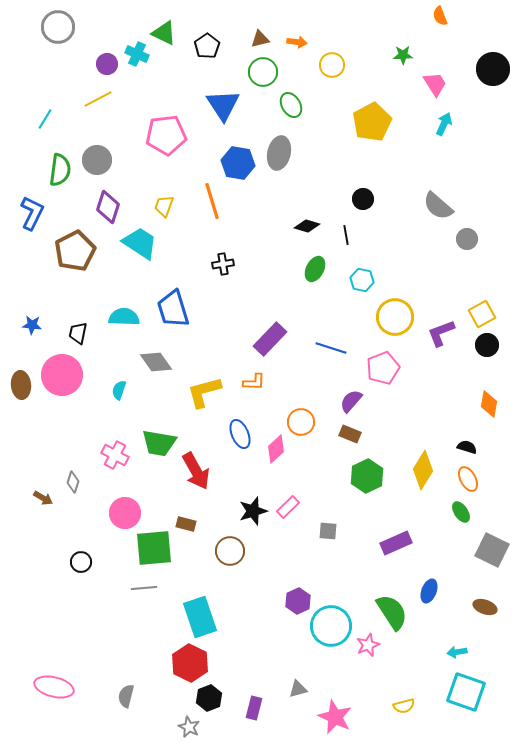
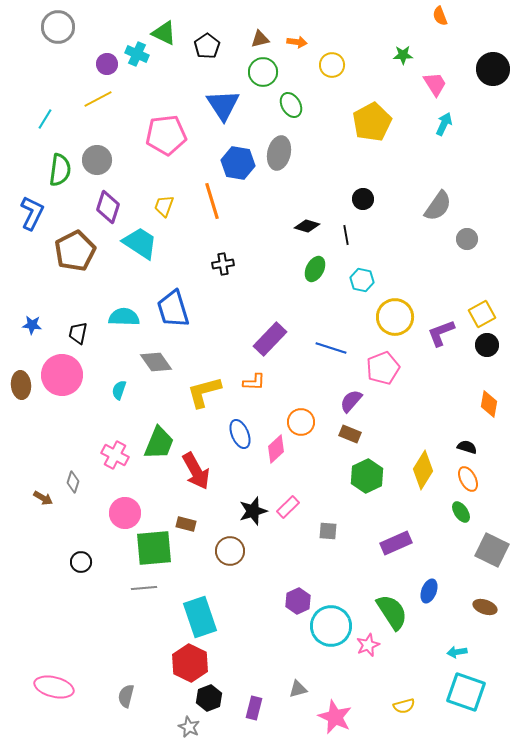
gray semicircle at (438, 206): rotated 96 degrees counterclockwise
green trapezoid at (159, 443): rotated 78 degrees counterclockwise
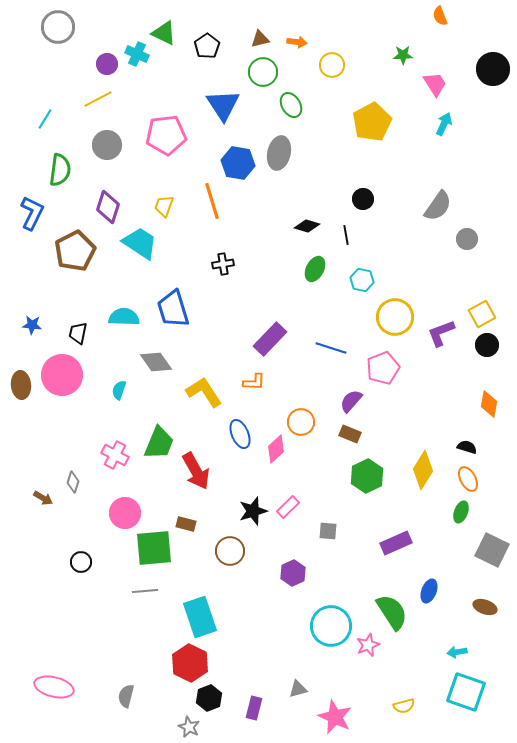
gray circle at (97, 160): moved 10 px right, 15 px up
yellow L-shape at (204, 392): rotated 72 degrees clockwise
green ellipse at (461, 512): rotated 55 degrees clockwise
gray line at (144, 588): moved 1 px right, 3 px down
purple hexagon at (298, 601): moved 5 px left, 28 px up
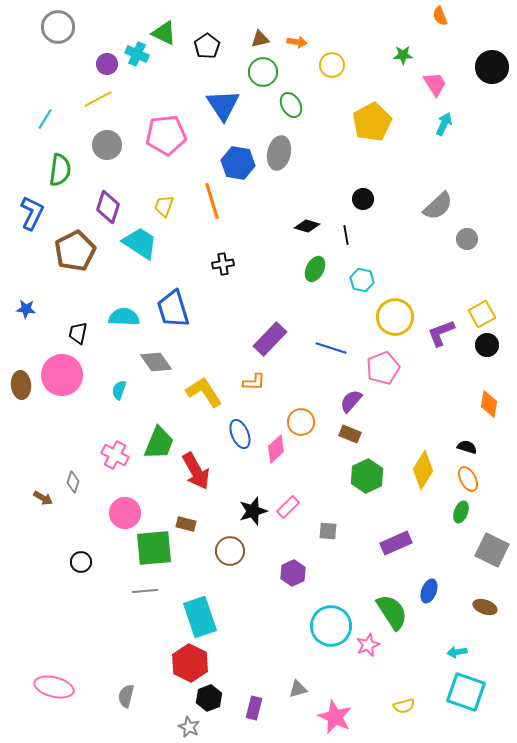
black circle at (493, 69): moved 1 px left, 2 px up
gray semicircle at (438, 206): rotated 12 degrees clockwise
blue star at (32, 325): moved 6 px left, 16 px up
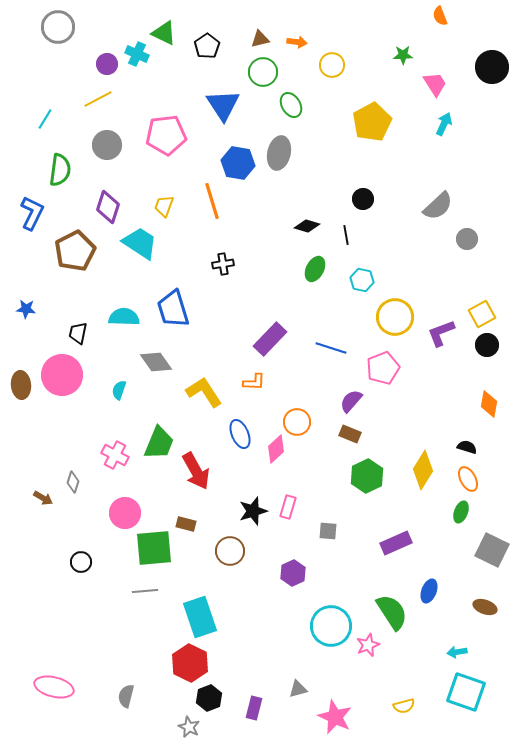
orange circle at (301, 422): moved 4 px left
pink rectangle at (288, 507): rotated 30 degrees counterclockwise
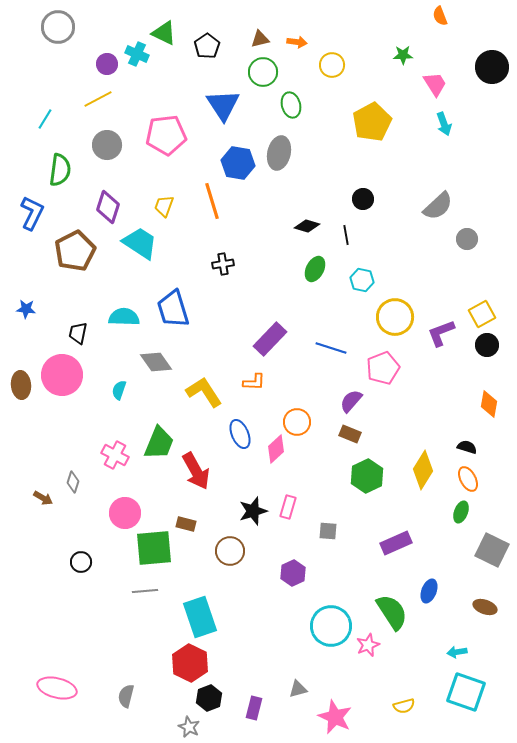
green ellipse at (291, 105): rotated 15 degrees clockwise
cyan arrow at (444, 124): rotated 135 degrees clockwise
pink ellipse at (54, 687): moved 3 px right, 1 px down
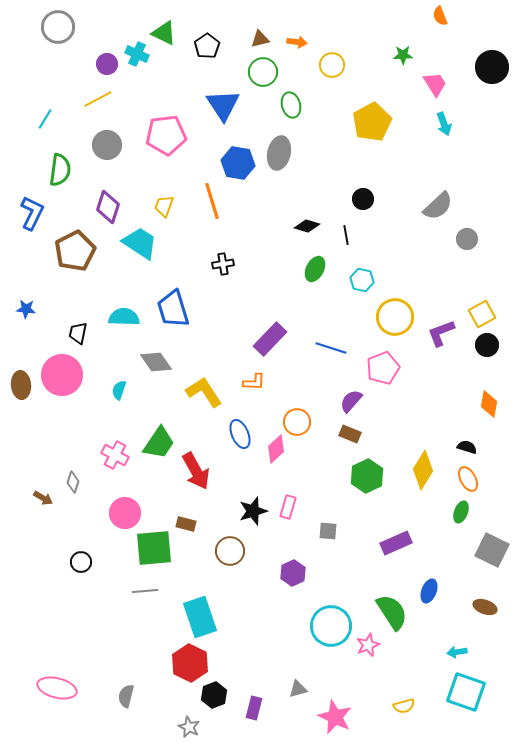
green trapezoid at (159, 443): rotated 12 degrees clockwise
black hexagon at (209, 698): moved 5 px right, 3 px up
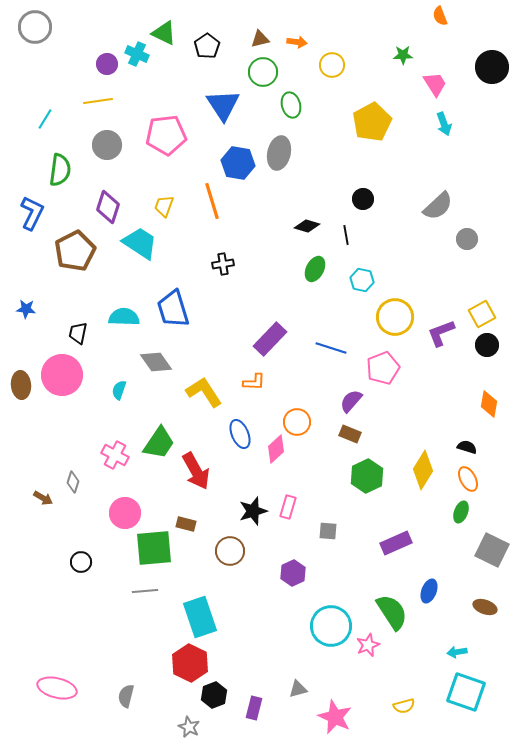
gray circle at (58, 27): moved 23 px left
yellow line at (98, 99): moved 2 px down; rotated 20 degrees clockwise
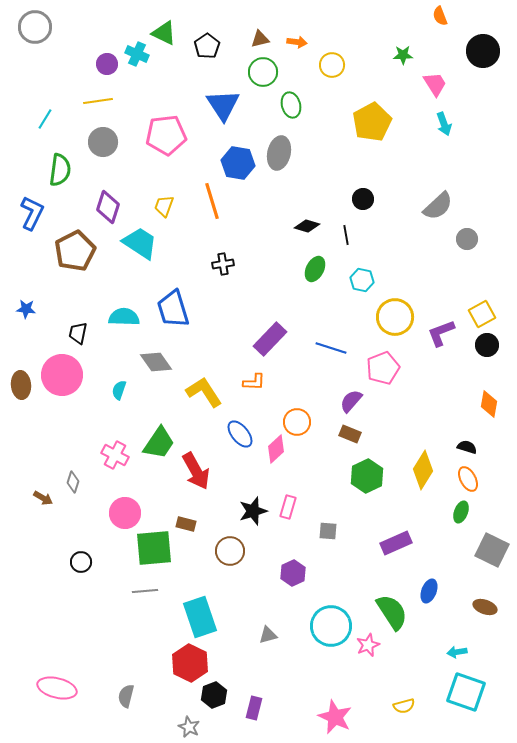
black circle at (492, 67): moved 9 px left, 16 px up
gray circle at (107, 145): moved 4 px left, 3 px up
blue ellipse at (240, 434): rotated 16 degrees counterclockwise
gray triangle at (298, 689): moved 30 px left, 54 px up
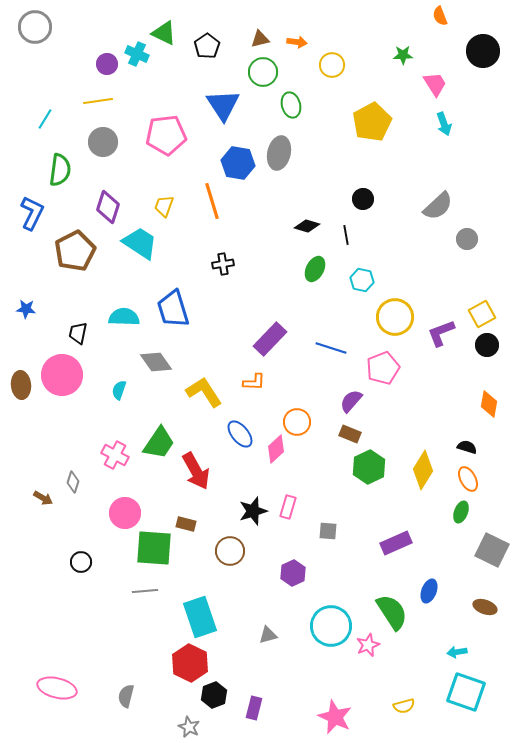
green hexagon at (367, 476): moved 2 px right, 9 px up
green square at (154, 548): rotated 9 degrees clockwise
